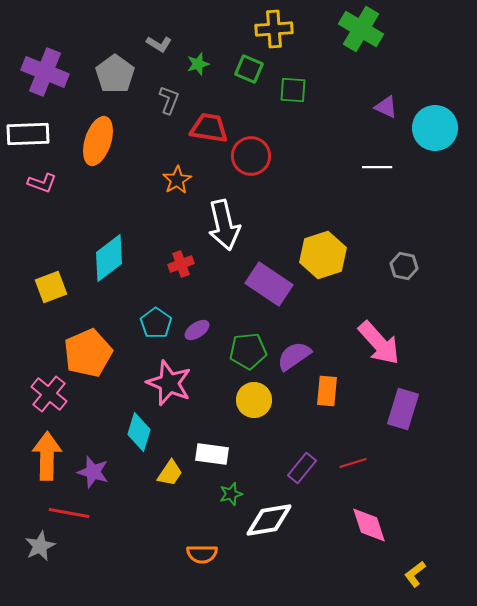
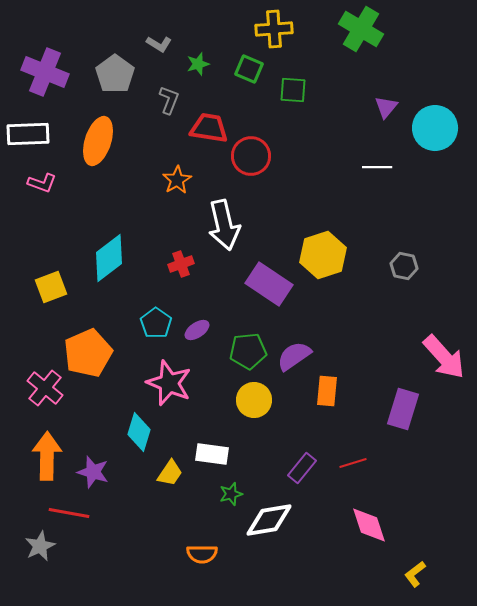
purple triangle at (386, 107): rotated 45 degrees clockwise
pink arrow at (379, 343): moved 65 px right, 14 px down
pink cross at (49, 394): moved 4 px left, 6 px up
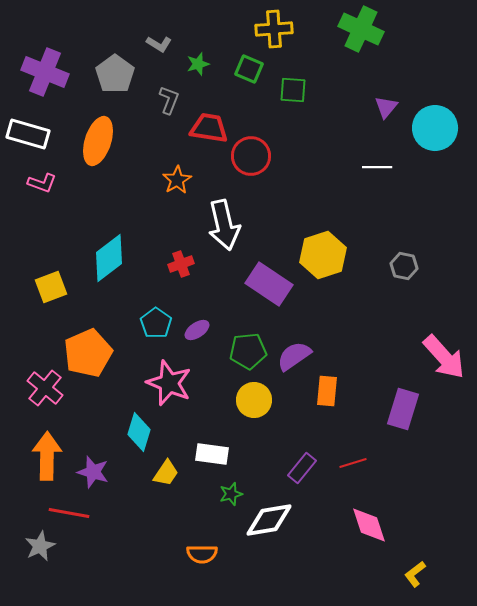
green cross at (361, 29): rotated 6 degrees counterclockwise
white rectangle at (28, 134): rotated 18 degrees clockwise
yellow trapezoid at (170, 473): moved 4 px left
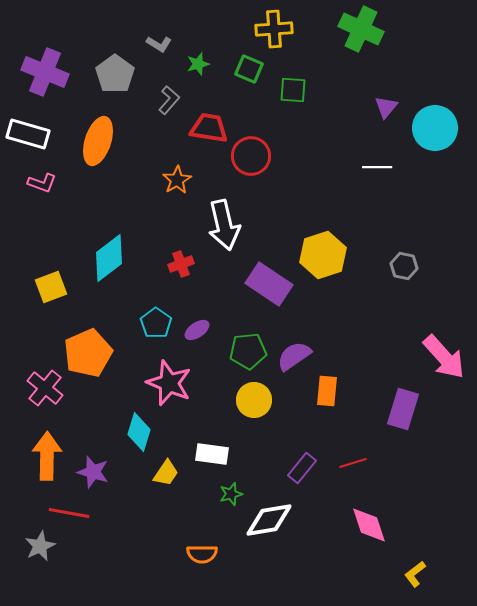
gray L-shape at (169, 100): rotated 20 degrees clockwise
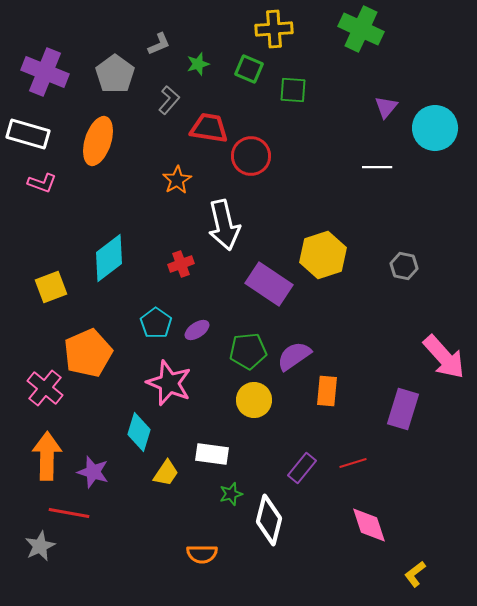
gray L-shape at (159, 44): rotated 55 degrees counterclockwise
white diamond at (269, 520): rotated 66 degrees counterclockwise
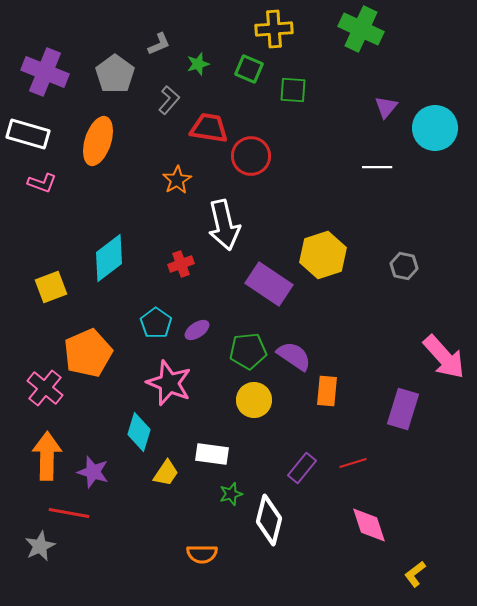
purple semicircle at (294, 356): rotated 69 degrees clockwise
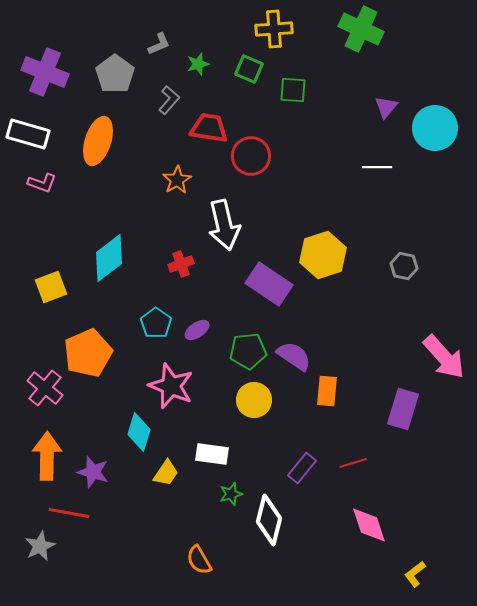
pink star at (169, 383): moved 2 px right, 3 px down
orange semicircle at (202, 554): moved 3 px left, 6 px down; rotated 60 degrees clockwise
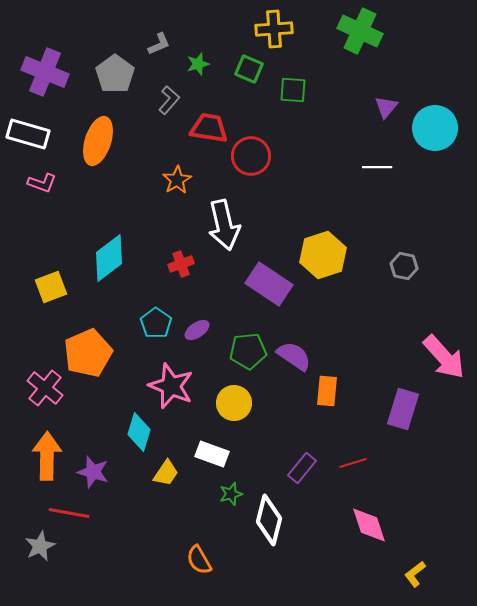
green cross at (361, 29): moved 1 px left, 2 px down
yellow circle at (254, 400): moved 20 px left, 3 px down
white rectangle at (212, 454): rotated 12 degrees clockwise
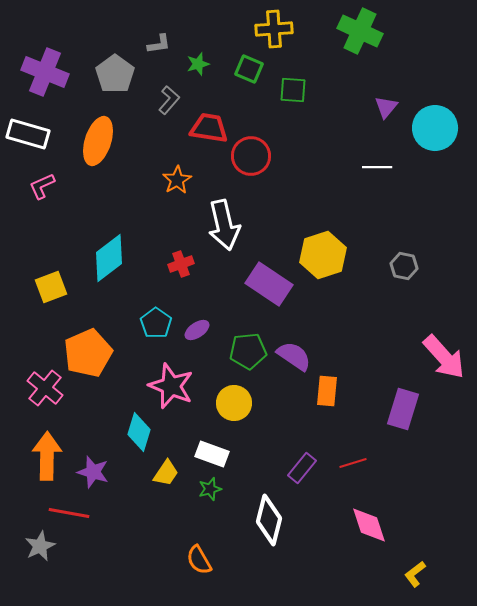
gray L-shape at (159, 44): rotated 15 degrees clockwise
pink L-shape at (42, 183): moved 3 px down; rotated 136 degrees clockwise
green star at (231, 494): moved 21 px left, 5 px up
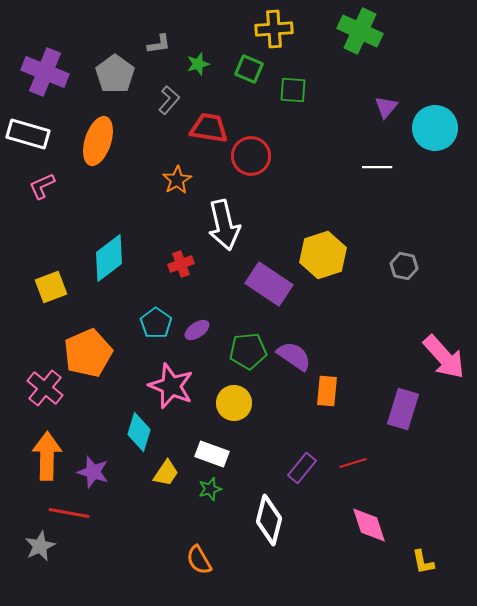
yellow L-shape at (415, 574): moved 8 px right, 12 px up; rotated 64 degrees counterclockwise
